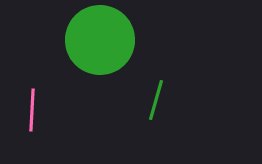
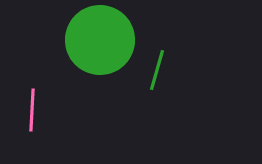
green line: moved 1 px right, 30 px up
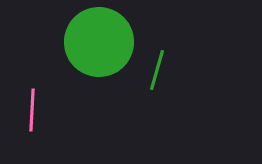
green circle: moved 1 px left, 2 px down
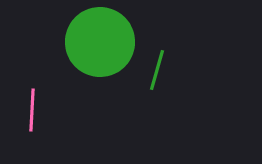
green circle: moved 1 px right
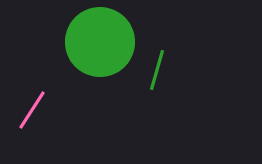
pink line: rotated 30 degrees clockwise
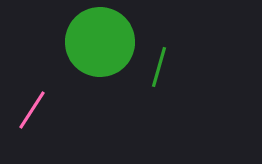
green line: moved 2 px right, 3 px up
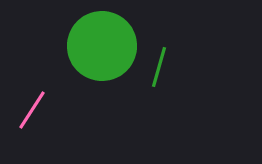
green circle: moved 2 px right, 4 px down
